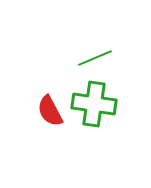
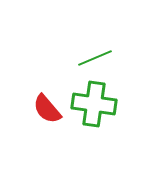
red semicircle: moved 3 px left, 2 px up; rotated 12 degrees counterclockwise
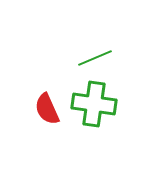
red semicircle: rotated 16 degrees clockwise
